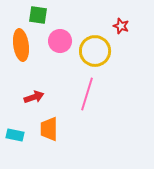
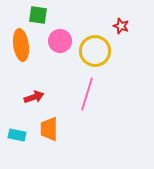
cyan rectangle: moved 2 px right
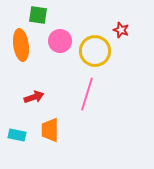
red star: moved 4 px down
orange trapezoid: moved 1 px right, 1 px down
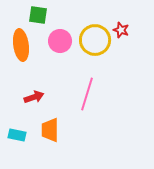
yellow circle: moved 11 px up
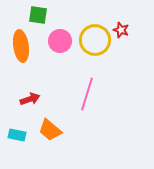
orange ellipse: moved 1 px down
red arrow: moved 4 px left, 2 px down
orange trapezoid: rotated 50 degrees counterclockwise
